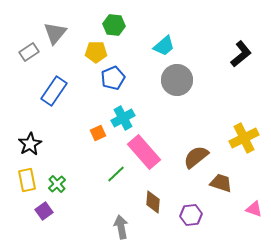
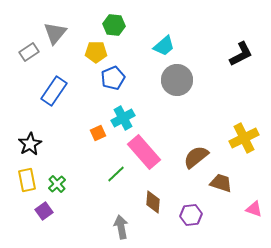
black L-shape: rotated 12 degrees clockwise
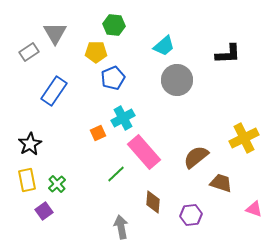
gray triangle: rotated 10 degrees counterclockwise
black L-shape: moved 13 px left; rotated 24 degrees clockwise
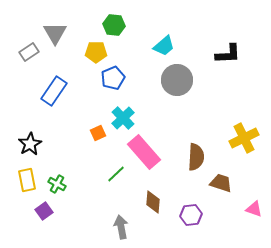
cyan cross: rotated 15 degrees counterclockwise
brown semicircle: rotated 132 degrees clockwise
green cross: rotated 18 degrees counterclockwise
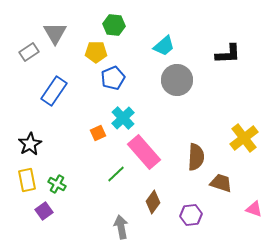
yellow cross: rotated 12 degrees counterclockwise
brown diamond: rotated 30 degrees clockwise
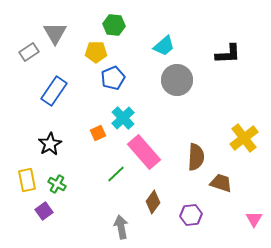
black star: moved 20 px right
pink triangle: moved 10 px down; rotated 42 degrees clockwise
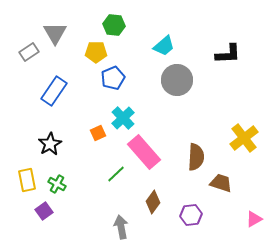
pink triangle: rotated 30 degrees clockwise
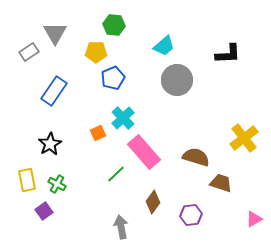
brown semicircle: rotated 76 degrees counterclockwise
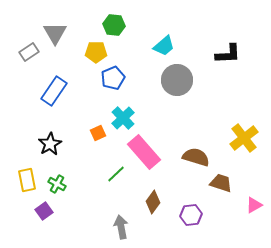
pink triangle: moved 14 px up
